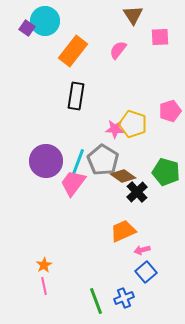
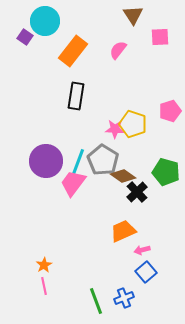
purple square: moved 2 px left, 9 px down
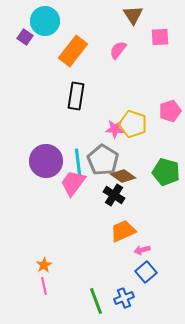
cyan line: rotated 28 degrees counterclockwise
black cross: moved 23 px left, 3 px down; rotated 15 degrees counterclockwise
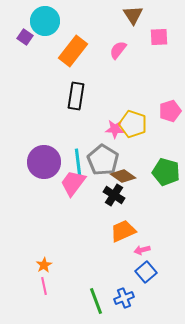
pink square: moved 1 px left
purple circle: moved 2 px left, 1 px down
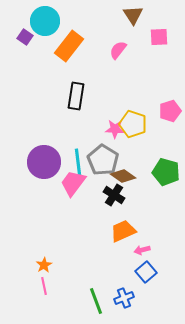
orange rectangle: moved 4 px left, 5 px up
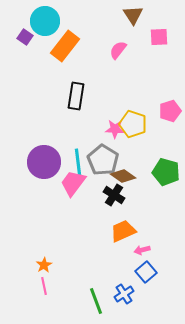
orange rectangle: moved 4 px left
blue cross: moved 4 px up; rotated 12 degrees counterclockwise
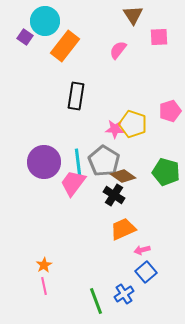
gray pentagon: moved 1 px right, 1 px down
orange trapezoid: moved 2 px up
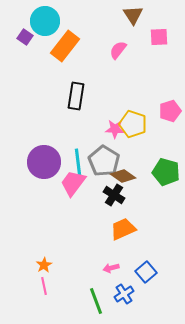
pink arrow: moved 31 px left, 18 px down
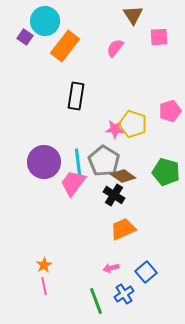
pink semicircle: moved 3 px left, 2 px up
